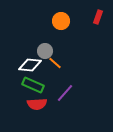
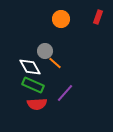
orange circle: moved 2 px up
white diamond: moved 2 px down; rotated 55 degrees clockwise
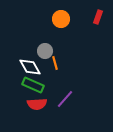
orange line: rotated 32 degrees clockwise
purple line: moved 6 px down
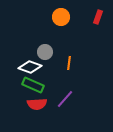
orange circle: moved 2 px up
gray circle: moved 1 px down
orange line: moved 14 px right; rotated 24 degrees clockwise
white diamond: rotated 40 degrees counterclockwise
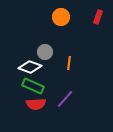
green rectangle: moved 1 px down
red semicircle: moved 1 px left
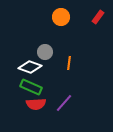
red rectangle: rotated 16 degrees clockwise
green rectangle: moved 2 px left, 1 px down
purple line: moved 1 px left, 4 px down
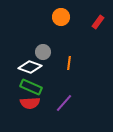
red rectangle: moved 5 px down
gray circle: moved 2 px left
red semicircle: moved 6 px left, 1 px up
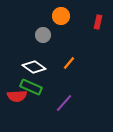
orange circle: moved 1 px up
red rectangle: rotated 24 degrees counterclockwise
gray circle: moved 17 px up
orange line: rotated 32 degrees clockwise
white diamond: moved 4 px right; rotated 15 degrees clockwise
red semicircle: moved 13 px left, 7 px up
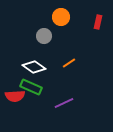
orange circle: moved 1 px down
gray circle: moved 1 px right, 1 px down
orange line: rotated 16 degrees clockwise
red semicircle: moved 2 px left
purple line: rotated 24 degrees clockwise
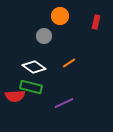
orange circle: moved 1 px left, 1 px up
red rectangle: moved 2 px left
green rectangle: rotated 10 degrees counterclockwise
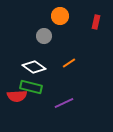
red semicircle: moved 2 px right
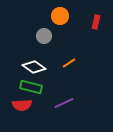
red semicircle: moved 5 px right, 9 px down
